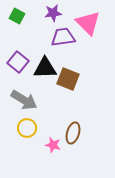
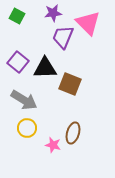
purple trapezoid: rotated 60 degrees counterclockwise
brown square: moved 2 px right, 5 px down
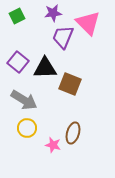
green square: rotated 35 degrees clockwise
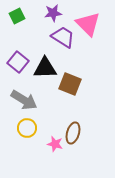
pink triangle: moved 1 px down
purple trapezoid: rotated 100 degrees clockwise
pink star: moved 2 px right, 1 px up
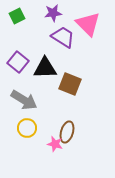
brown ellipse: moved 6 px left, 1 px up
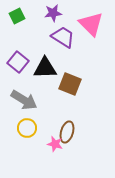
pink triangle: moved 3 px right
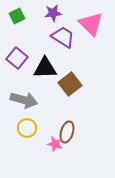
purple square: moved 1 px left, 4 px up
brown square: rotated 30 degrees clockwise
gray arrow: rotated 16 degrees counterclockwise
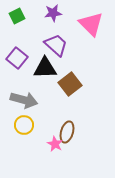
purple trapezoid: moved 7 px left, 8 px down; rotated 10 degrees clockwise
yellow circle: moved 3 px left, 3 px up
pink star: rotated 14 degrees clockwise
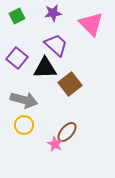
brown ellipse: rotated 25 degrees clockwise
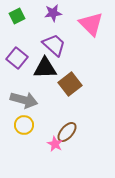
purple trapezoid: moved 2 px left
